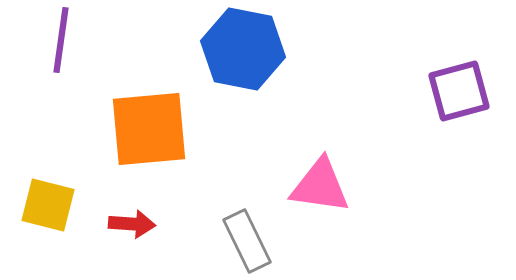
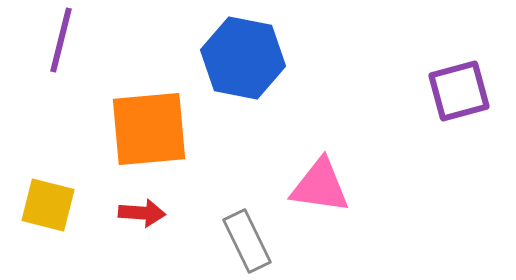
purple line: rotated 6 degrees clockwise
blue hexagon: moved 9 px down
red arrow: moved 10 px right, 11 px up
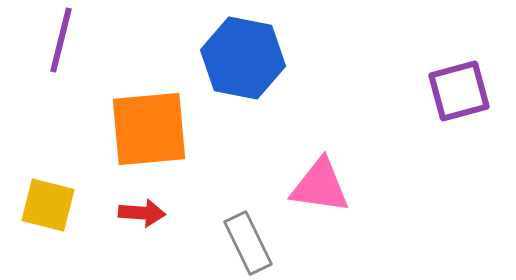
gray rectangle: moved 1 px right, 2 px down
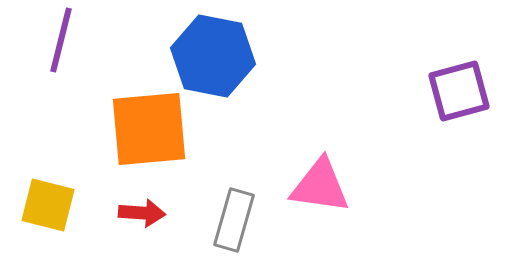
blue hexagon: moved 30 px left, 2 px up
gray rectangle: moved 14 px left, 23 px up; rotated 42 degrees clockwise
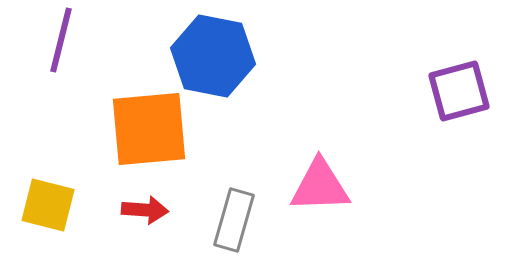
pink triangle: rotated 10 degrees counterclockwise
red arrow: moved 3 px right, 3 px up
